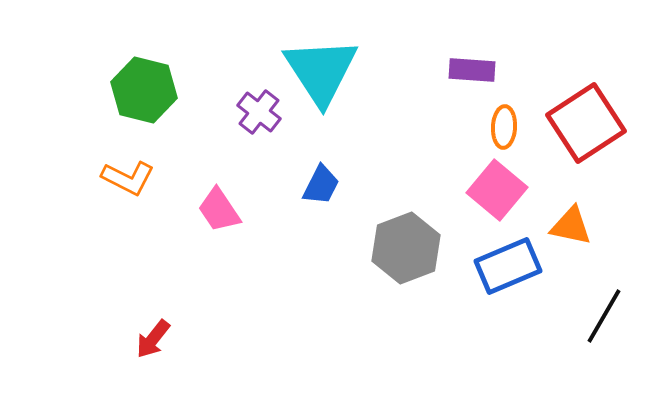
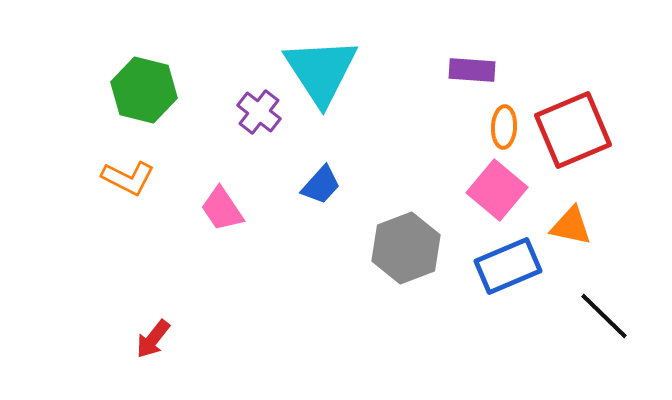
red square: moved 13 px left, 7 px down; rotated 10 degrees clockwise
blue trapezoid: rotated 15 degrees clockwise
pink trapezoid: moved 3 px right, 1 px up
black line: rotated 76 degrees counterclockwise
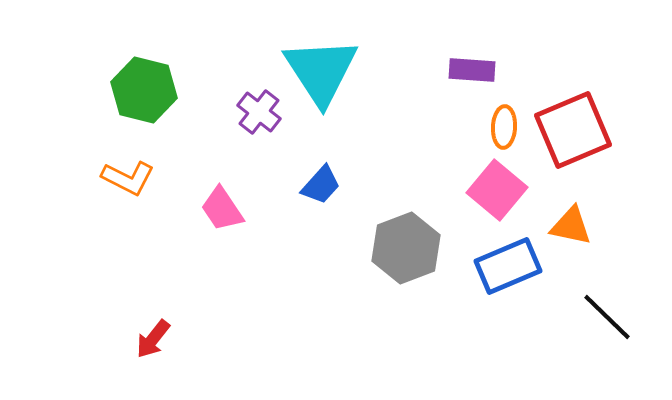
black line: moved 3 px right, 1 px down
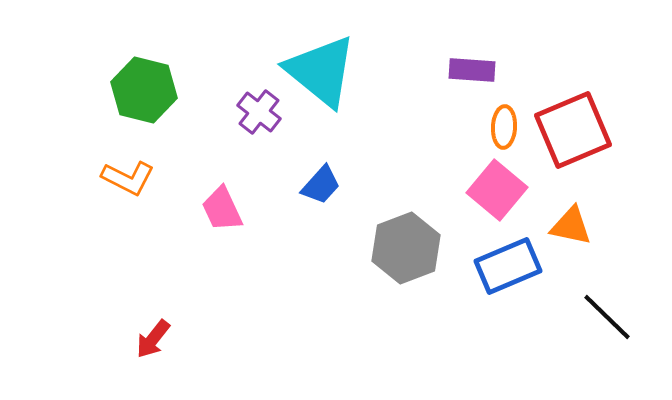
cyan triangle: rotated 18 degrees counterclockwise
pink trapezoid: rotated 9 degrees clockwise
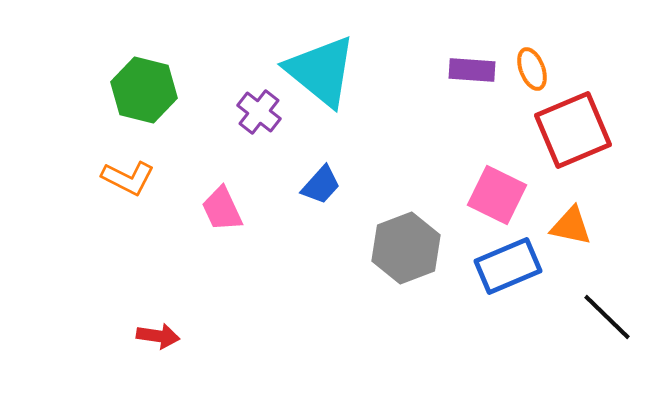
orange ellipse: moved 28 px right, 58 px up; rotated 24 degrees counterclockwise
pink square: moved 5 px down; rotated 14 degrees counterclockwise
red arrow: moved 5 px right, 3 px up; rotated 120 degrees counterclockwise
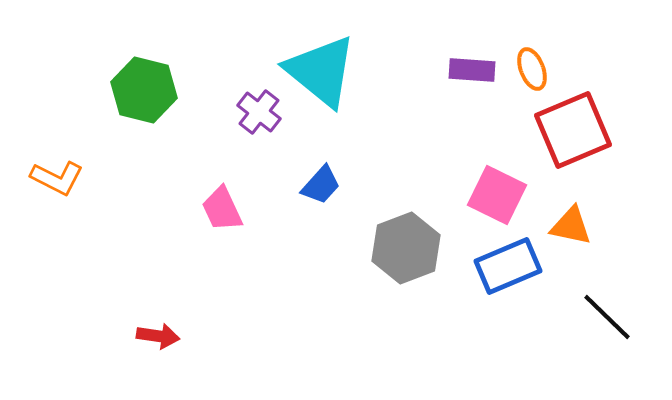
orange L-shape: moved 71 px left
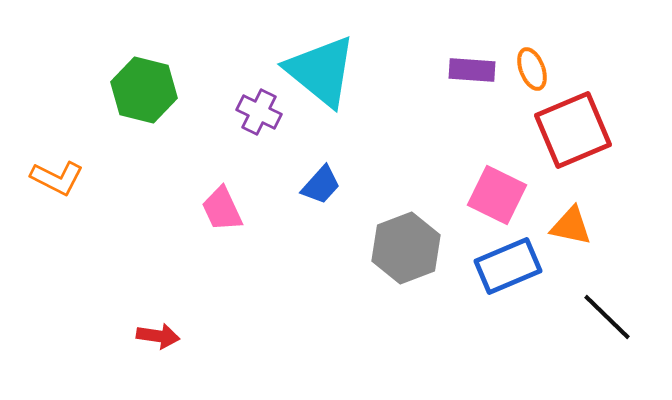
purple cross: rotated 12 degrees counterclockwise
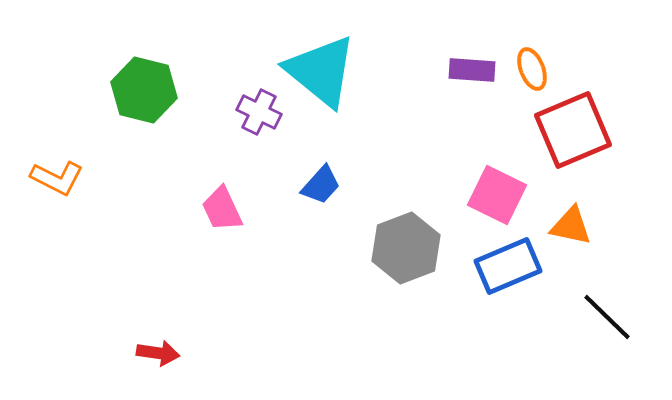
red arrow: moved 17 px down
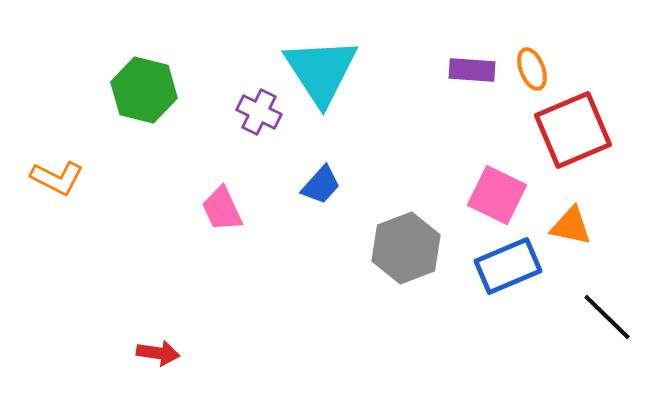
cyan triangle: rotated 18 degrees clockwise
